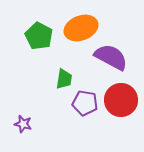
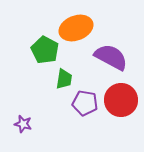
orange ellipse: moved 5 px left
green pentagon: moved 6 px right, 14 px down
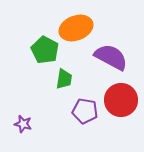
purple pentagon: moved 8 px down
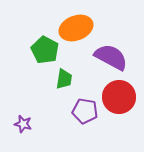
red circle: moved 2 px left, 3 px up
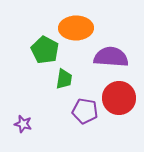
orange ellipse: rotated 20 degrees clockwise
purple semicircle: rotated 24 degrees counterclockwise
red circle: moved 1 px down
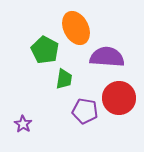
orange ellipse: rotated 64 degrees clockwise
purple semicircle: moved 4 px left
purple star: rotated 18 degrees clockwise
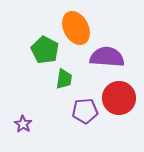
purple pentagon: rotated 15 degrees counterclockwise
